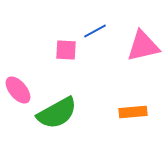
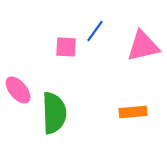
blue line: rotated 25 degrees counterclockwise
pink square: moved 3 px up
green semicircle: moved 3 px left; rotated 63 degrees counterclockwise
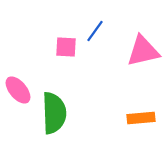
pink triangle: moved 5 px down
orange rectangle: moved 8 px right, 6 px down
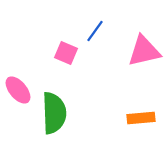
pink square: moved 6 px down; rotated 20 degrees clockwise
pink triangle: moved 1 px right
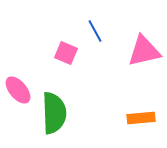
blue line: rotated 65 degrees counterclockwise
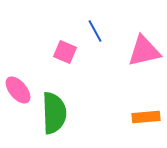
pink square: moved 1 px left, 1 px up
orange rectangle: moved 5 px right, 1 px up
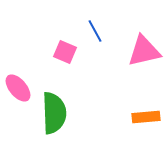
pink ellipse: moved 2 px up
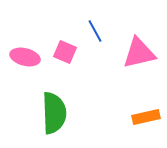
pink triangle: moved 5 px left, 2 px down
pink ellipse: moved 7 px right, 31 px up; rotated 36 degrees counterclockwise
orange rectangle: rotated 8 degrees counterclockwise
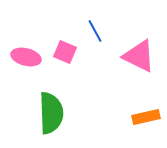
pink triangle: moved 3 px down; rotated 39 degrees clockwise
pink ellipse: moved 1 px right
green semicircle: moved 3 px left
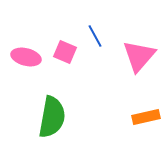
blue line: moved 5 px down
pink triangle: rotated 45 degrees clockwise
green semicircle: moved 1 px right, 4 px down; rotated 12 degrees clockwise
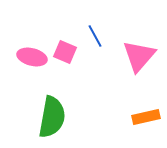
pink ellipse: moved 6 px right
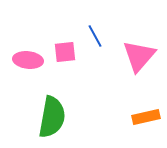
pink square: rotated 30 degrees counterclockwise
pink ellipse: moved 4 px left, 3 px down; rotated 8 degrees counterclockwise
